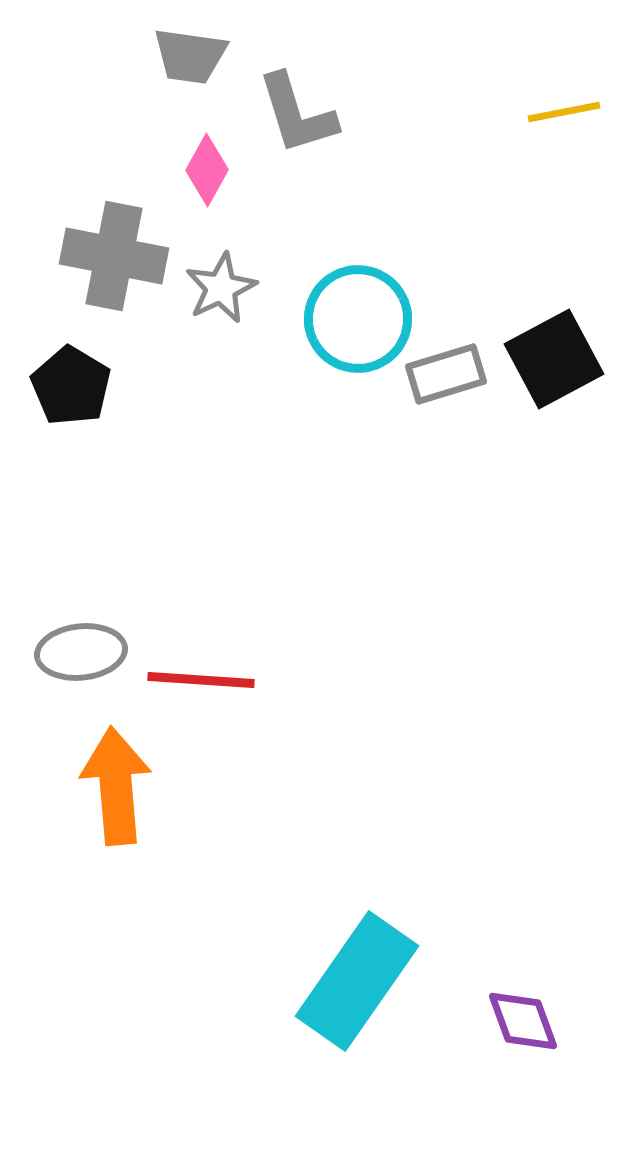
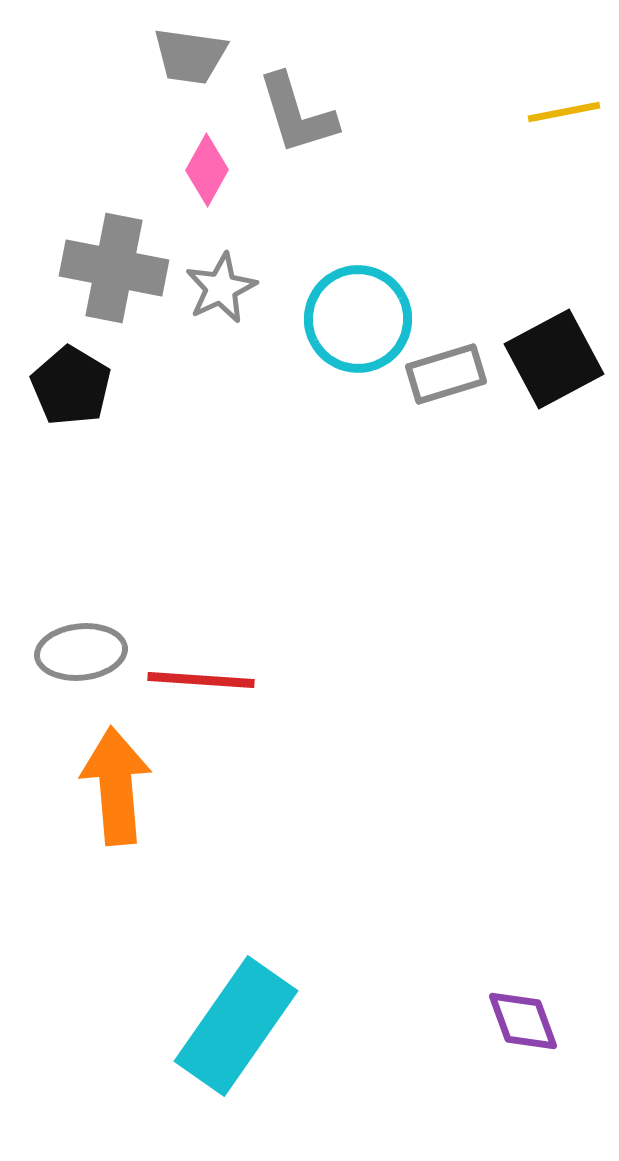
gray cross: moved 12 px down
cyan rectangle: moved 121 px left, 45 px down
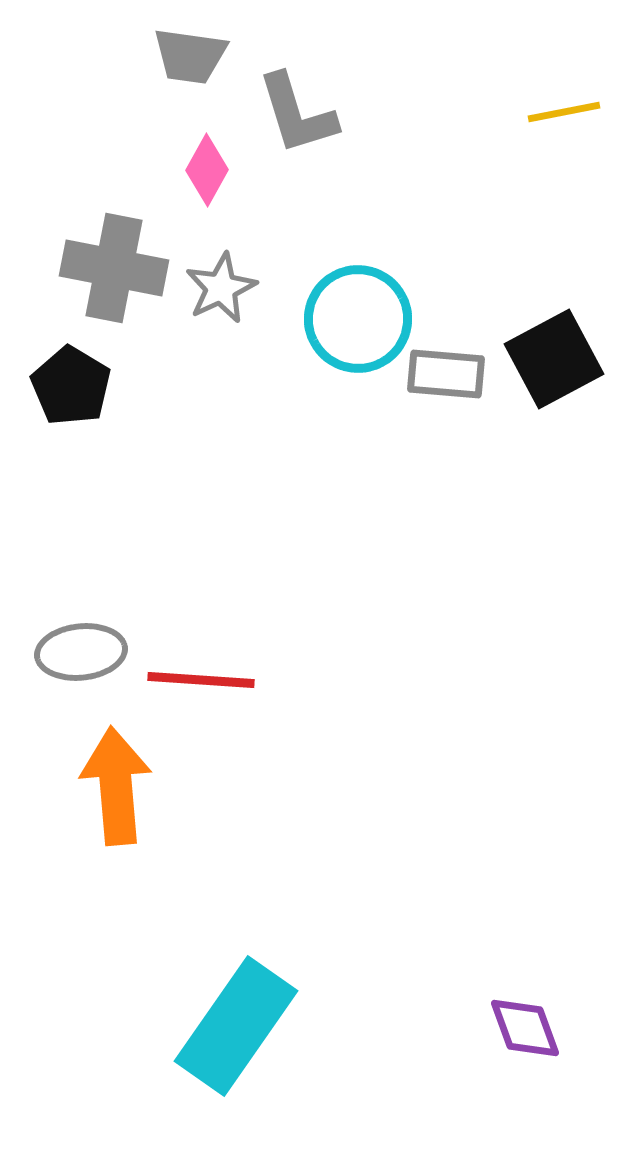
gray rectangle: rotated 22 degrees clockwise
purple diamond: moved 2 px right, 7 px down
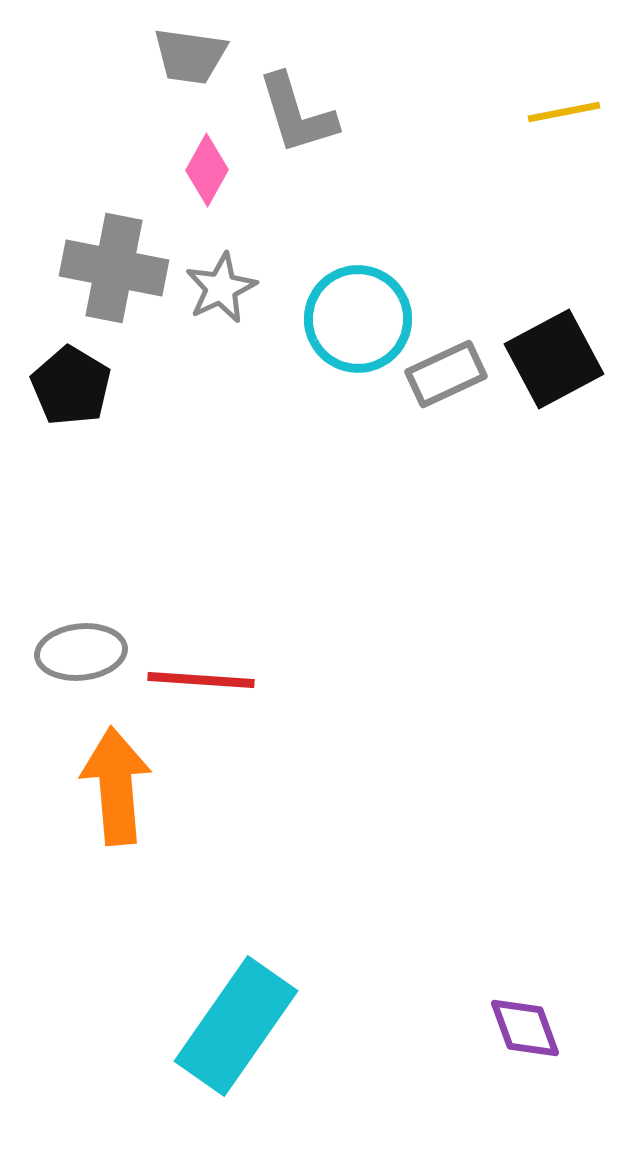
gray rectangle: rotated 30 degrees counterclockwise
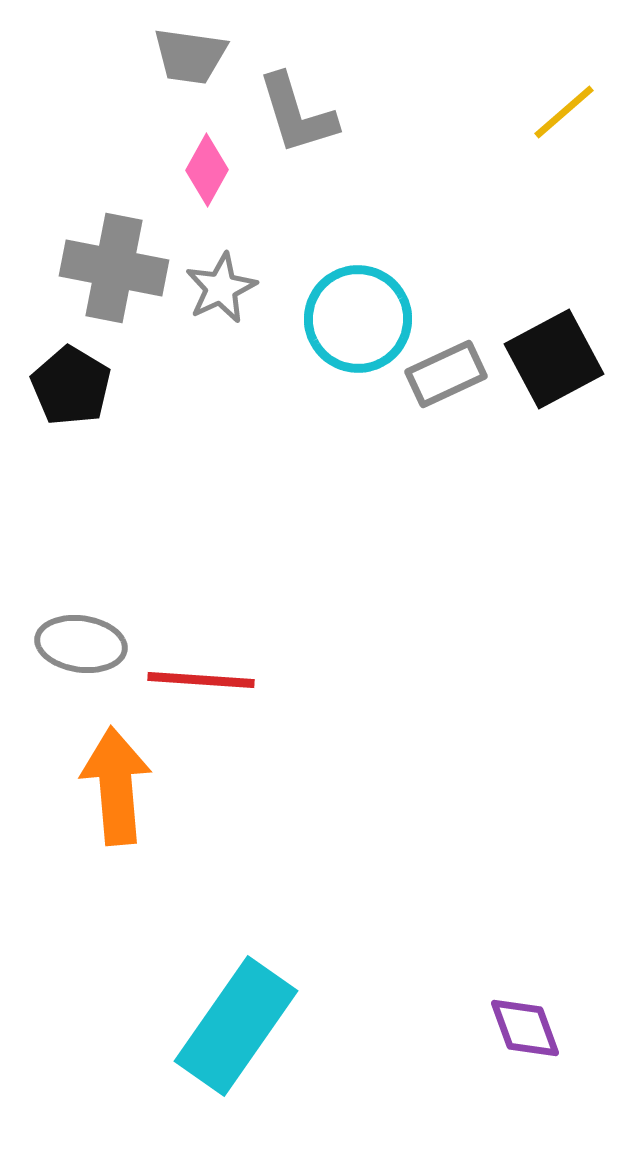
yellow line: rotated 30 degrees counterclockwise
gray ellipse: moved 8 px up; rotated 14 degrees clockwise
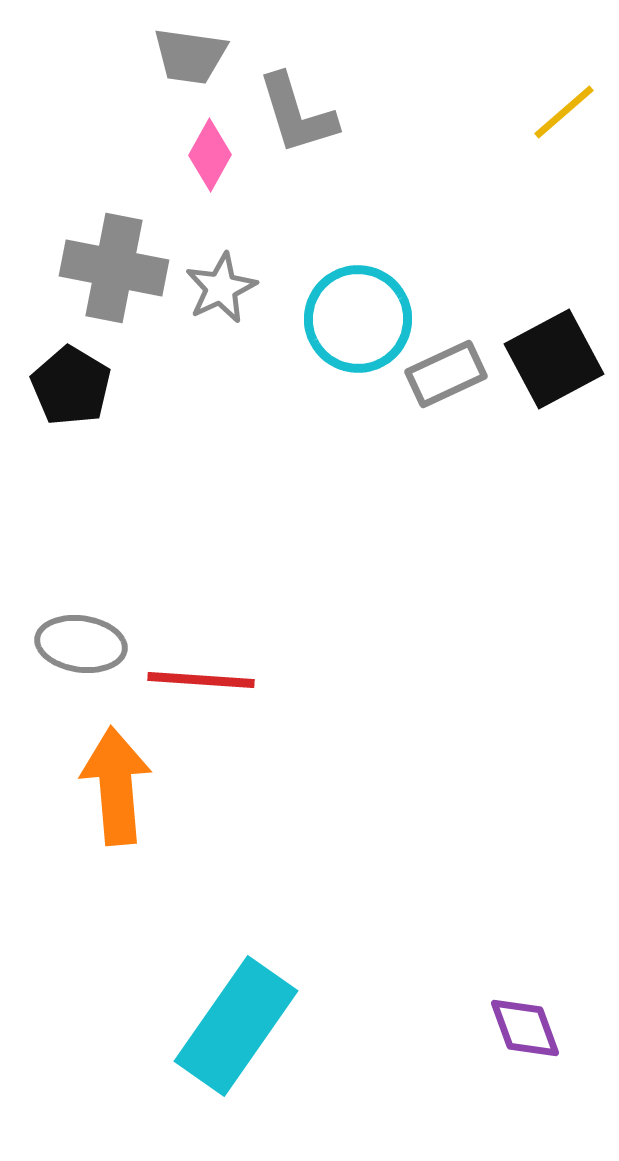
pink diamond: moved 3 px right, 15 px up
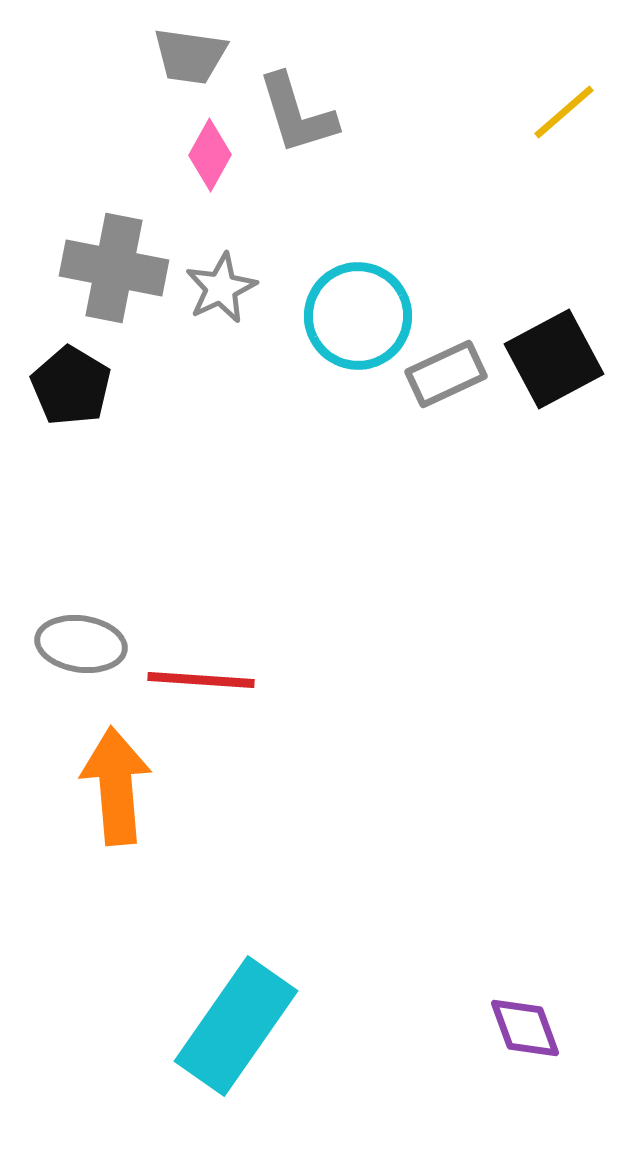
cyan circle: moved 3 px up
